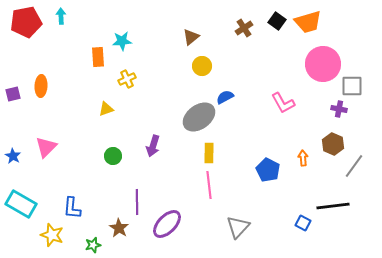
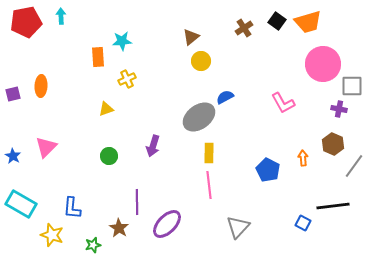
yellow circle: moved 1 px left, 5 px up
green circle: moved 4 px left
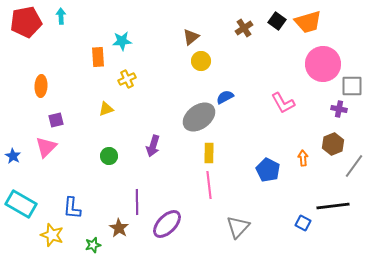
purple square: moved 43 px right, 26 px down
brown hexagon: rotated 15 degrees clockwise
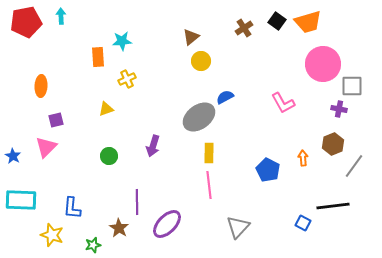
cyan rectangle: moved 4 px up; rotated 28 degrees counterclockwise
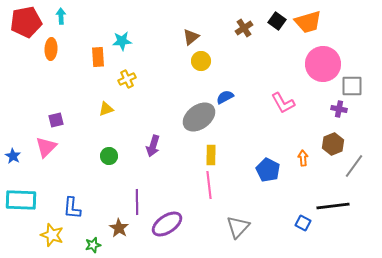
orange ellipse: moved 10 px right, 37 px up
yellow rectangle: moved 2 px right, 2 px down
purple ellipse: rotated 12 degrees clockwise
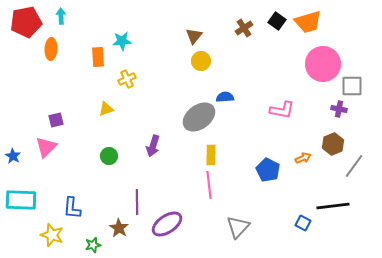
brown triangle: moved 3 px right, 1 px up; rotated 12 degrees counterclockwise
blue semicircle: rotated 24 degrees clockwise
pink L-shape: moved 1 px left, 7 px down; rotated 50 degrees counterclockwise
orange arrow: rotated 70 degrees clockwise
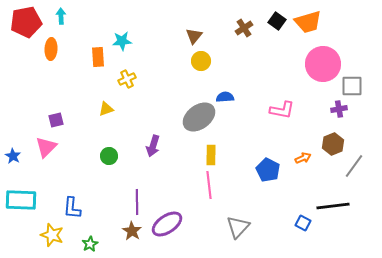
purple cross: rotated 21 degrees counterclockwise
brown star: moved 13 px right, 3 px down
green star: moved 3 px left, 1 px up; rotated 14 degrees counterclockwise
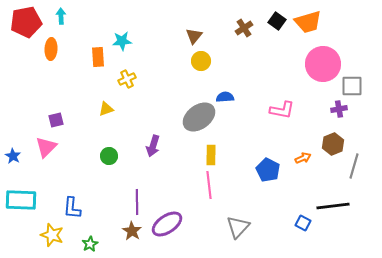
gray line: rotated 20 degrees counterclockwise
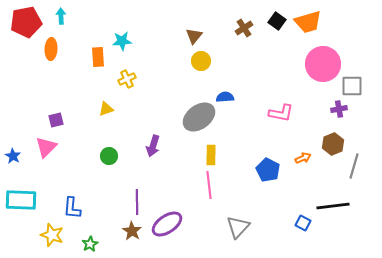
pink L-shape: moved 1 px left, 3 px down
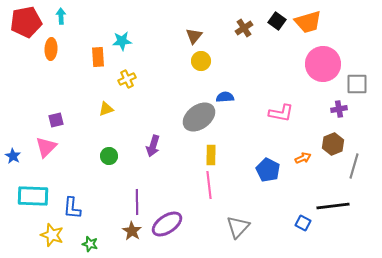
gray square: moved 5 px right, 2 px up
cyan rectangle: moved 12 px right, 4 px up
green star: rotated 28 degrees counterclockwise
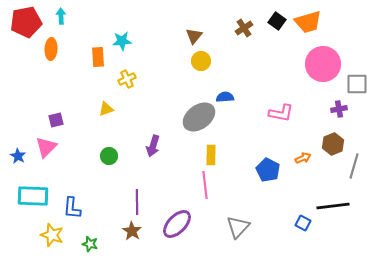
blue star: moved 5 px right
pink line: moved 4 px left
purple ellipse: moved 10 px right; rotated 12 degrees counterclockwise
